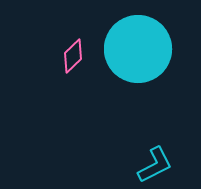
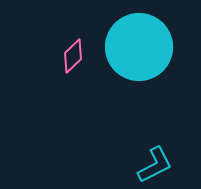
cyan circle: moved 1 px right, 2 px up
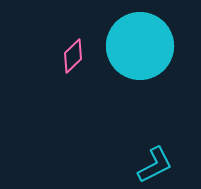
cyan circle: moved 1 px right, 1 px up
